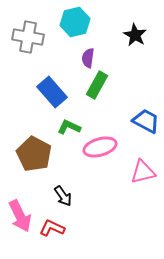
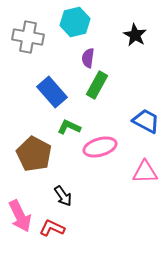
pink triangle: moved 2 px right; rotated 12 degrees clockwise
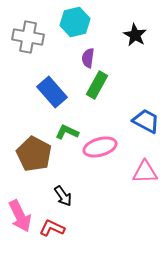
green L-shape: moved 2 px left, 5 px down
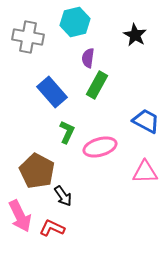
green L-shape: rotated 90 degrees clockwise
brown pentagon: moved 3 px right, 17 px down
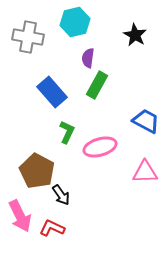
black arrow: moved 2 px left, 1 px up
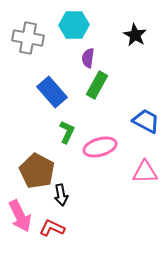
cyan hexagon: moved 1 px left, 3 px down; rotated 12 degrees clockwise
gray cross: moved 1 px down
black arrow: rotated 25 degrees clockwise
